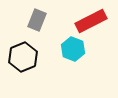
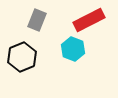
red rectangle: moved 2 px left, 1 px up
black hexagon: moved 1 px left
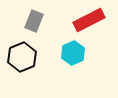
gray rectangle: moved 3 px left, 1 px down
cyan hexagon: moved 4 px down; rotated 15 degrees clockwise
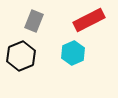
black hexagon: moved 1 px left, 1 px up
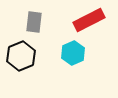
gray rectangle: moved 1 px down; rotated 15 degrees counterclockwise
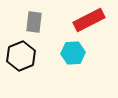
cyan hexagon: rotated 20 degrees clockwise
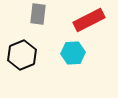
gray rectangle: moved 4 px right, 8 px up
black hexagon: moved 1 px right, 1 px up
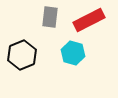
gray rectangle: moved 12 px right, 3 px down
cyan hexagon: rotated 20 degrees clockwise
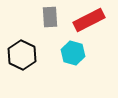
gray rectangle: rotated 10 degrees counterclockwise
black hexagon: rotated 12 degrees counterclockwise
